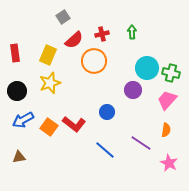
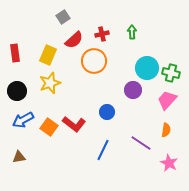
blue line: moved 2 px left; rotated 75 degrees clockwise
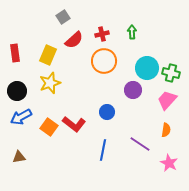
orange circle: moved 10 px right
blue arrow: moved 2 px left, 3 px up
purple line: moved 1 px left, 1 px down
blue line: rotated 15 degrees counterclockwise
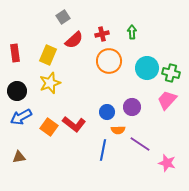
orange circle: moved 5 px right
purple circle: moved 1 px left, 17 px down
orange semicircle: moved 48 px left; rotated 80 degrees clockwise
pink star: moved 2 px left; rotated 12 degrees counterclockwise
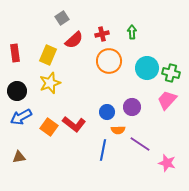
gray square: moved 1 px left, 1 px down
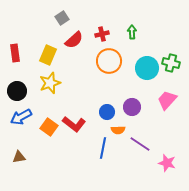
green cross: moved 10 px up
blue line: moved 2 px up
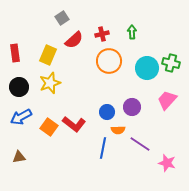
black circle: moved 2 px right, 4 px up
